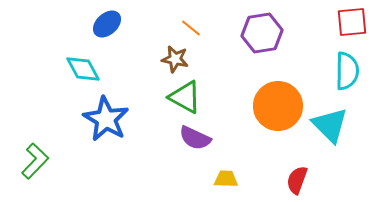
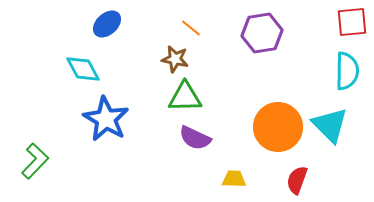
green triangle: rotated 30 degrees counterclockwise
orange circle: moved 21 px down
yellow trapezoid: moved 8 px right
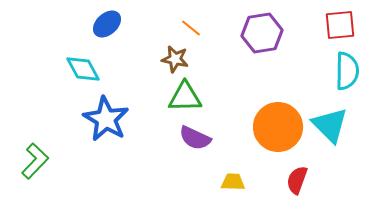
red square: moved 12 px left, 3 px down
yellow trapezoid: moved 1 px left, 3 px down
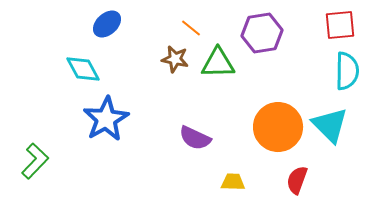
green triangle: moved 33 px right, 34 px up
blue star: rotated 12 degrees clockwise
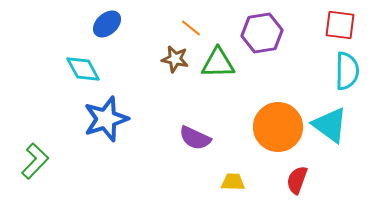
red square: rotated 12 degrees clockwise
blue star: rotated 12 degrees clockwise
cyan triangle: rotated 9 degrees counterclockwise
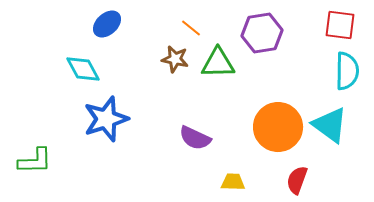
green L-shape: rotated 45 degrees clockwise
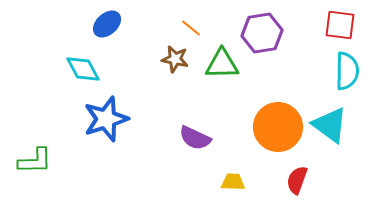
green triangle: moved 4 px right, 1 px down
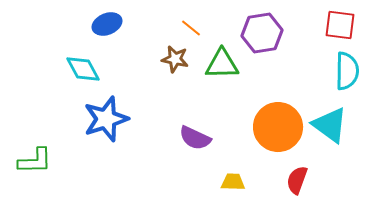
blue ellipse: rotated 20 degrees clockwise
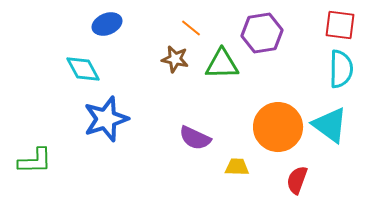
cyan semicircle: moved 6 px left, 2 px up
yellow trapezoid: moved 4 px right, 15 px up
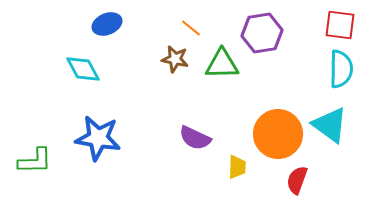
blue star: moved 8 px left, 19 px down; rotated 27 degrees clockwise
orange circle: moved 7 px down
yellow trapezoid: rotated 90 degrees clockwise
